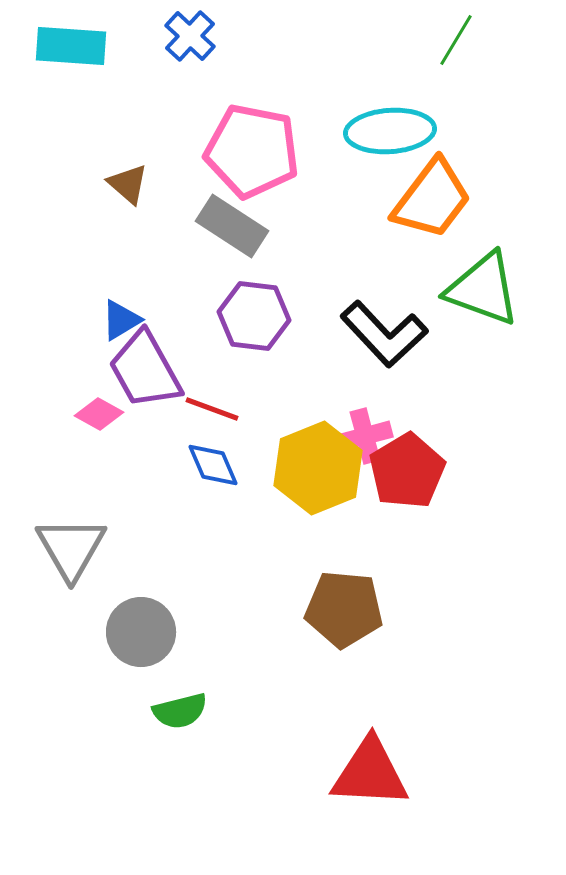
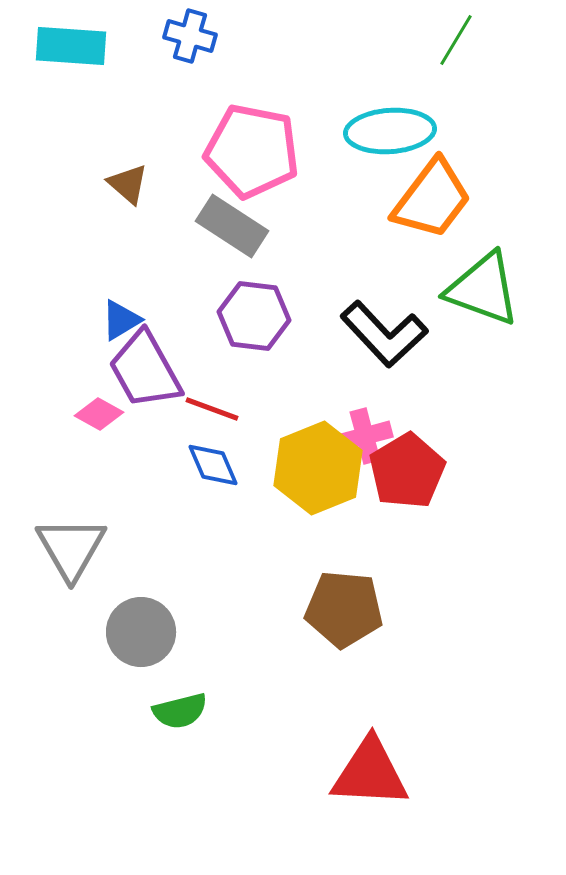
blue cross: rotated 27 degrees counterclockwise
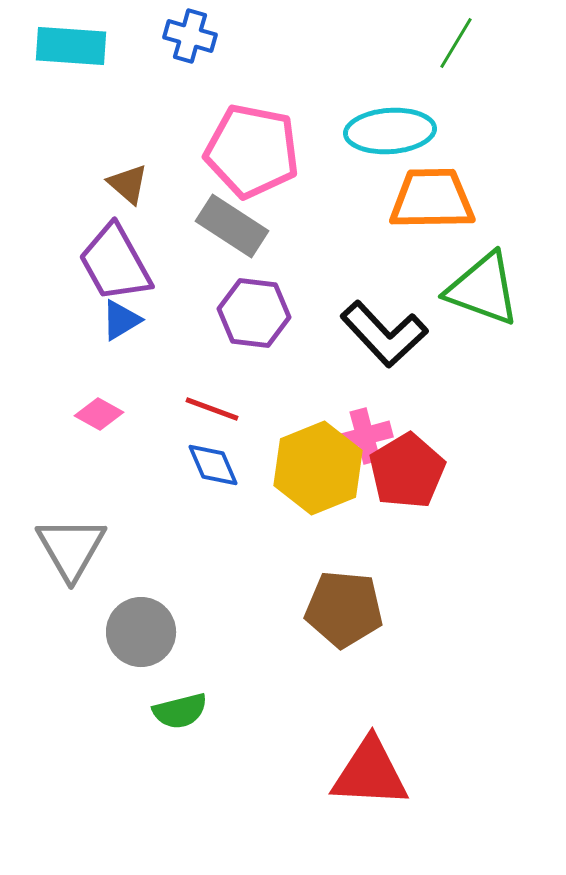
green line: moved 3 px down
orange trapezoid: rotated 128 degrees counterclockwise
purple hexagon: moved 3 px up
purple trapezoid: moved 30 px left, 107 px up
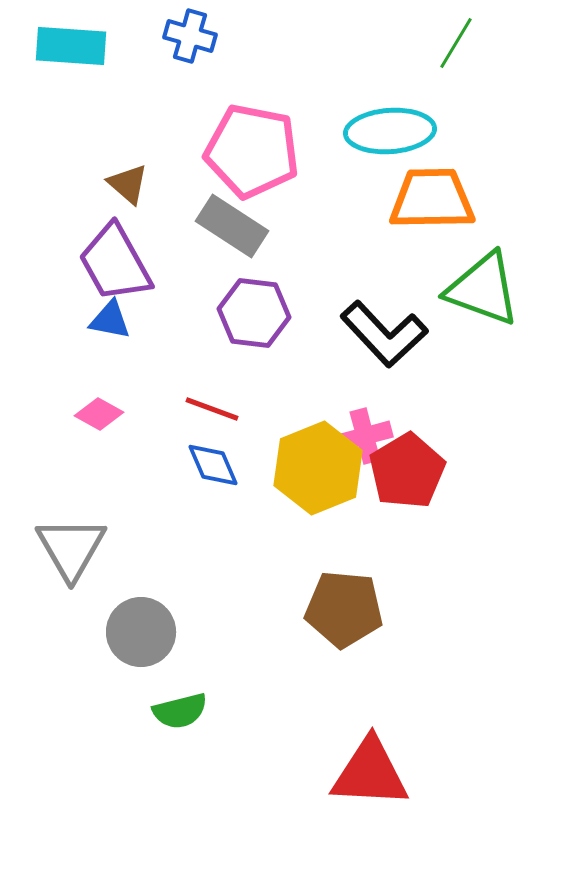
blue triangle: moved 11 px left; rotated 42 degrees clockwise
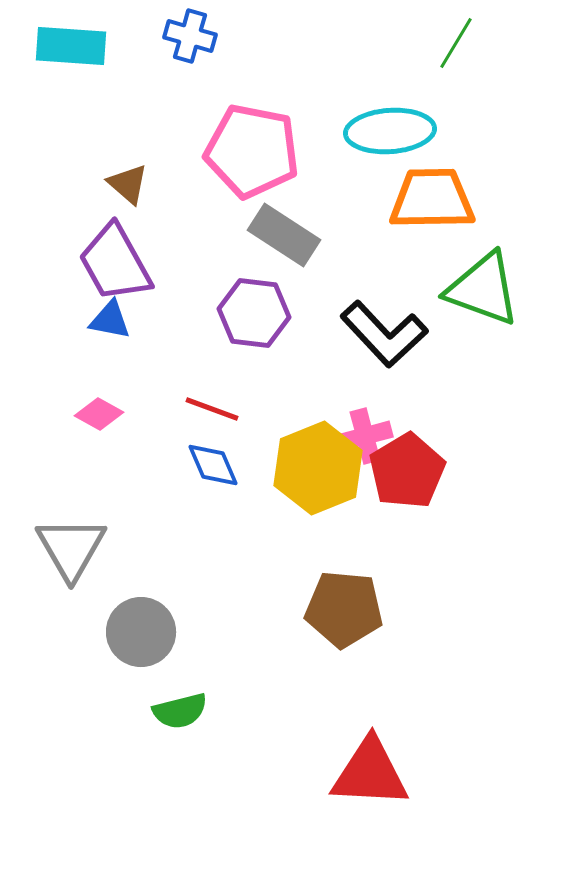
gray rectangle: moved 52 px right, 9 px down
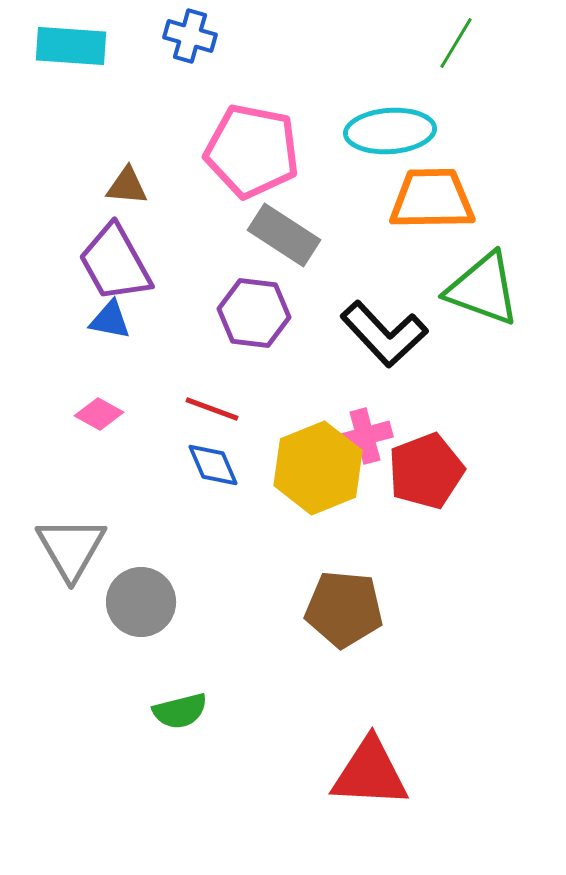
brown triangle: moved 1 px left, 2 px down; rotated 36 degrees counterclockwise
red pentagon: moved 19 px right; rotated 10 degrees clockwise
gray circle: moved 30 px up
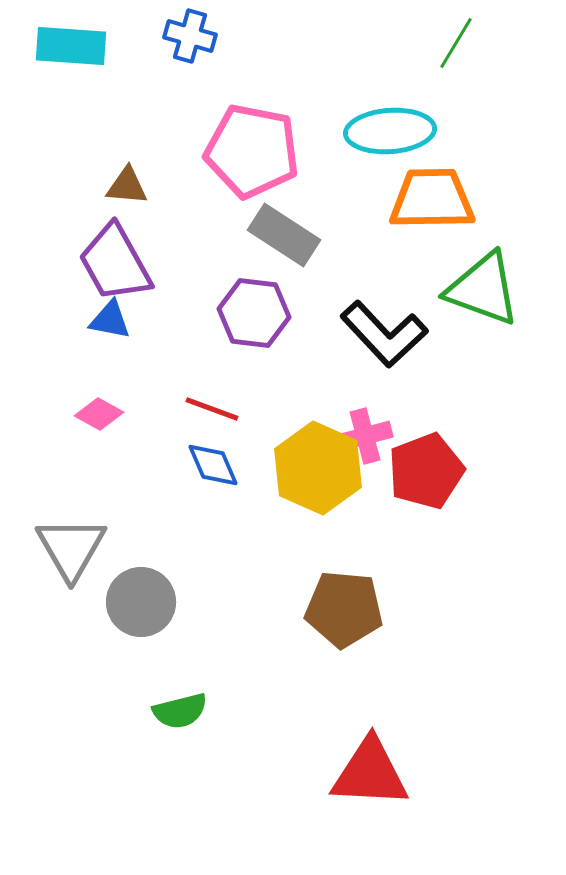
yellow hexagon: rotated 14 degrees counterclockwise
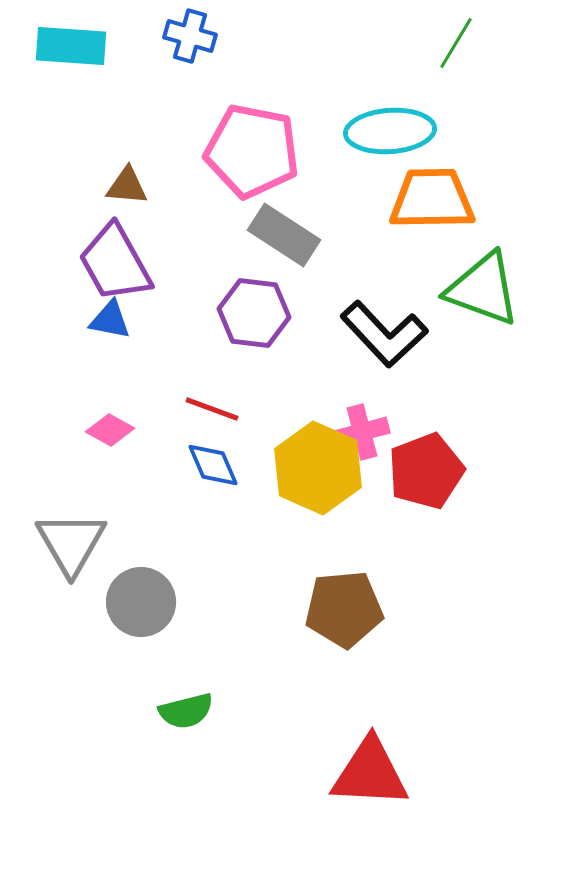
pink diamond: moved 11 px right, 16 px down
pink cross: moved 3 px left, 4 px up
gray triangle: moved 5 px up
brown pentagon: rotated 10 degrees counterclockwise
green semicircle: moved 6 px right
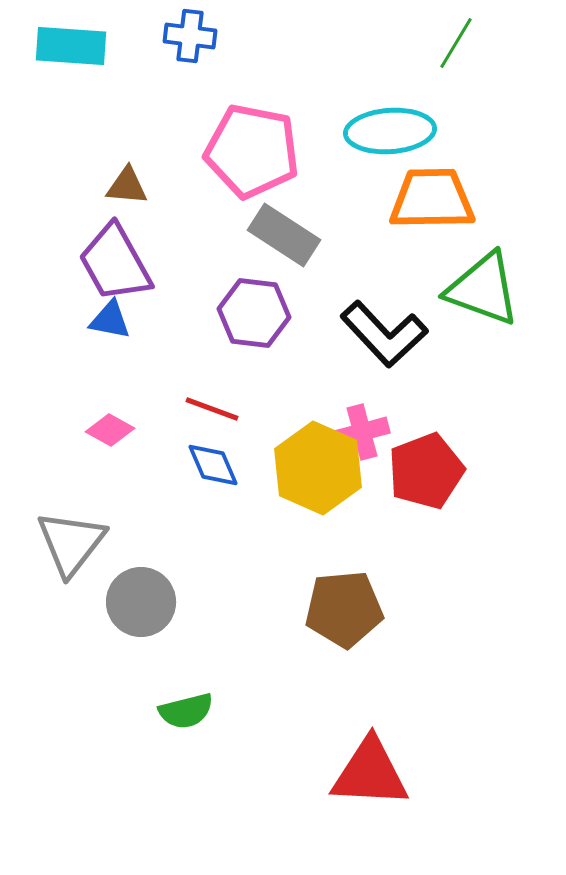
blue cross: rotated 9 degrees counterclockwise
gray triangle: rotated 8 degrees clockwise
